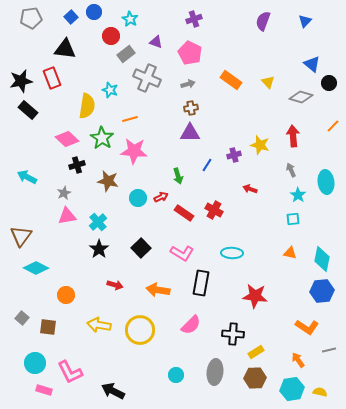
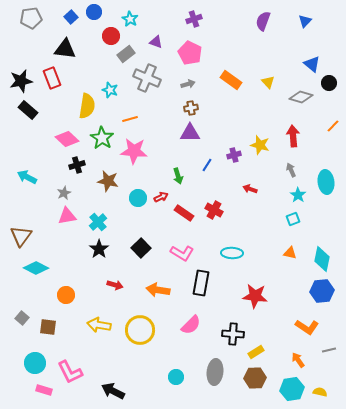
cyan square at (293, 219): rotated 16 degrees counterclockwise
cyan circle at (176, 375): moved 2 px down
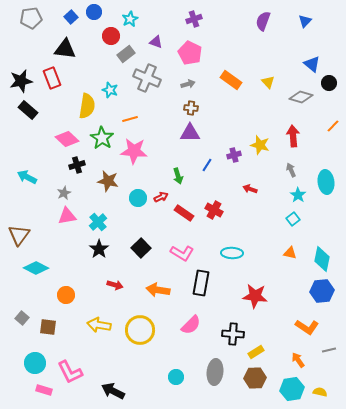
cyan star at (130, 19): rotated 14 degrees clockwise
brown cross at (191, 108): rotated 16 degrees clockwise
cyan square at (293, 219): rotated 16 degrees counterclockwise
brown triangle at (21, 236): moved 2 px left, 1 px up
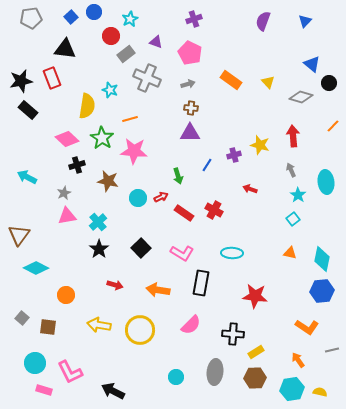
gray line at (329, 350): moved 3 px right
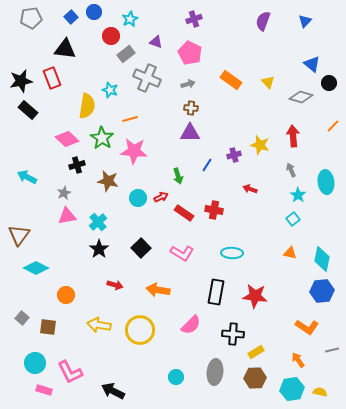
red cross at (214, 210): rotated 18 degrees counterclockwise
black rectangle at (201, 283): moved 15 px right, 9 px down
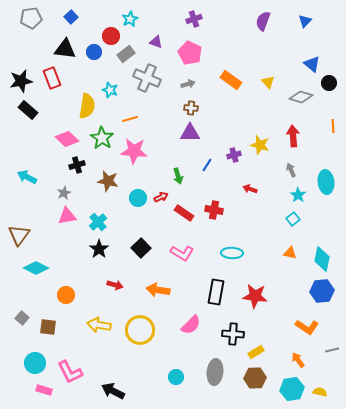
blue circle at (94, 12): moved 40 px down
orange line at (333, 126): rotated 48 degrees counterclockwise
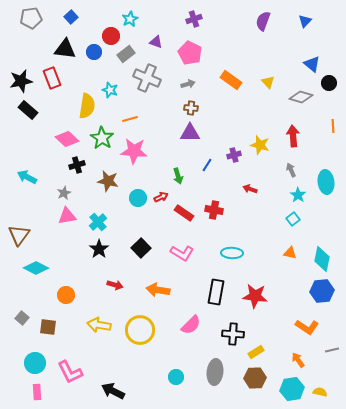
pink rectangle at (44, 390): moved 7 px left, 2 px down; rotated 70 degrees clockwise
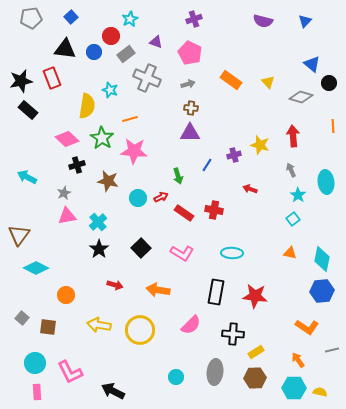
purple semicircle at (263, 21): rotated 96 degrees counterclockwise
cyan hexagon at (292, 389): moved 2 px right, 1 px up; rotated 10 degrees clockwise
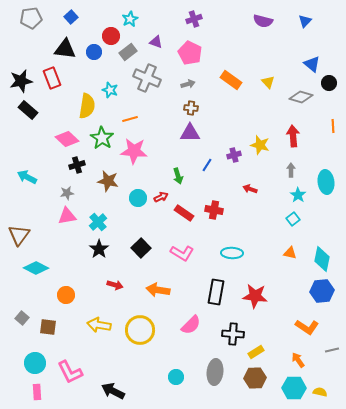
gray rectangle at (126, 54): moved 2 px right, 2 px up
gray arrow at (291, 170): rotated 24 degrees clockwise
gray star at (64, 193): moved 3 px right; rotated 16 degrees clockwise
